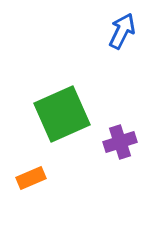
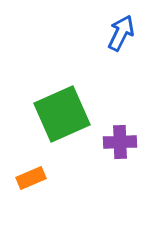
blue arrow: moved 1 px left, 2 px down
purple cross: rotated 16 degrees clockwise
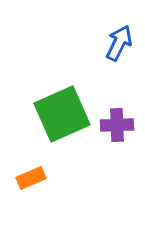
blue arrow: moved 2 px left, 10 px down
purple cross: moved 3 px left, 17 px up
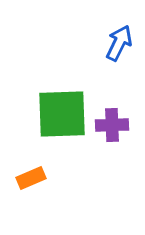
green square: rotated 22 degrees clockwise
purple cross: moved 5 px left
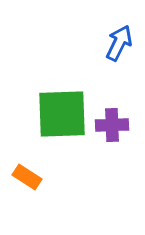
orange rectangle: moved 4 px left, 1 px up; rotated 56 degrees clockwise
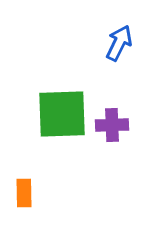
orange rectangle: moved 3 px left, 16 px down; rotated 56 degrees clockwise
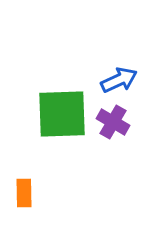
blue arrow: moved 37 px down; rotated 39 degrees clockwise
purple cross: moved 1 px right, 3 px up; rotated 32 degrees clockwise
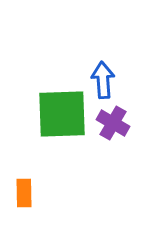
blue arrow: moved 16 px left; rotated 69 degrees counterclockwise
purple cross: moved 1 px down
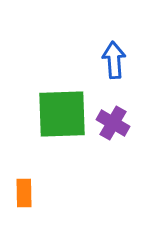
blue arrow: moved 11 px right, 20 px up
